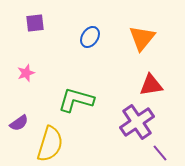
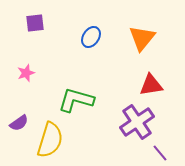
blue ellipse: moved 1 px right
yellow semicircle: moved 4 px up
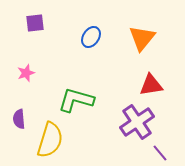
purple semicircle: moved 4 px up; rotated 120 degrees clockwise
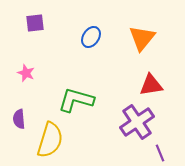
pink star: rotated 30 degrees counterclockwise
purple line: rotated 18 degrees clockwise
